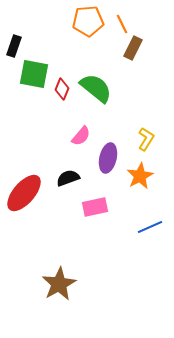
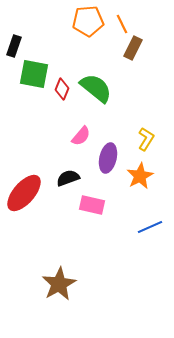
pink rectangle: moved 3 px left, 2 px up; rotated 25 degrees clockwise
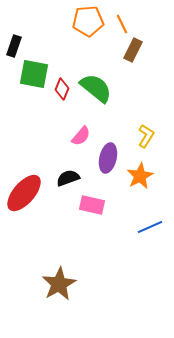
brown rectangle: moved 2 px down
yellow L-shape: moved 3 px up
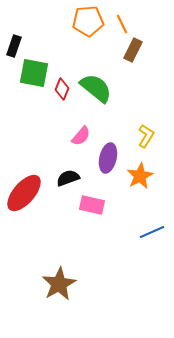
green square: moved 1 px up
blue line: moved 2 px right, 5 px down
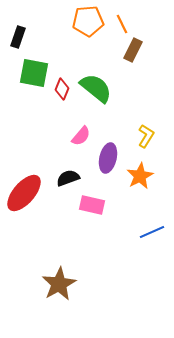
black rectangle: moved 4 px right, 9 px up
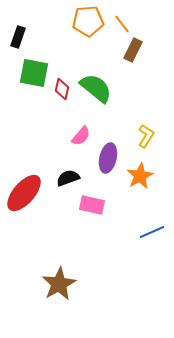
orange line: rotated 12 degrees counterclockwise
red diamond: rotated 10 degrees counterclockwise
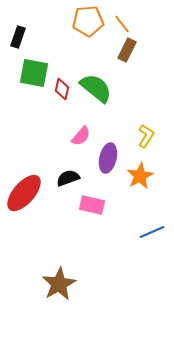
brown rectangle: moved 6 px left
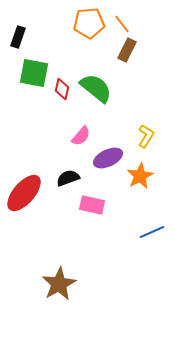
orange pentagon: moved 1 px right, 2 px down
purple ellipse: rotated 52 degrees clockwise
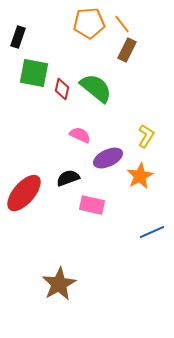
pink semicircle: moved 1 px left, 1 px up; rotated 105 degrees counterclockwise
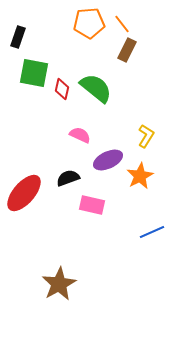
purple ellipse: moved 2 px down
